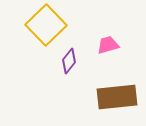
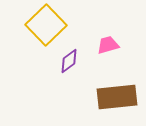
purple diamond: rotated 15 degrees clockwise
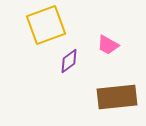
yellow square: rotated 24 degrees clockwise
pink trapezoid: rotated 135 degrees counterclockwise
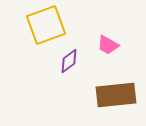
brown rectangle: moved 1 px left, 2 px up
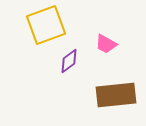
pink trapezoid: moved 2 px left, 1 px up
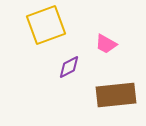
purple diamond: moved 6 px down; rotated 10 degrees clockwise
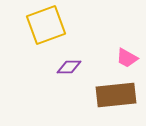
pink trapezoid: moved 21 px right, 14 px down
purple diamond: rotated 25 degrees clockwise
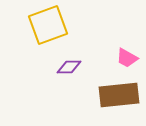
yellow square: moved 2 px right
brown rectangle: moved 3 px right
